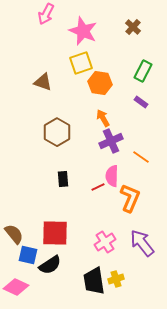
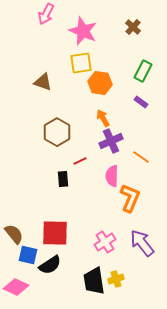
yellow square: rotated 10 degrees clockwise
red line: moved 18 px left, 26 px up
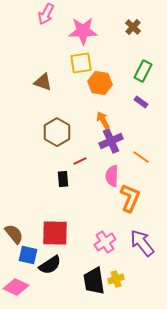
pink star: rotated 24 degrees counterclockwise
orange arrow: moved 2 px down
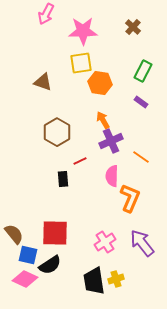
pink diamond: moved 9 px right, 8 px up
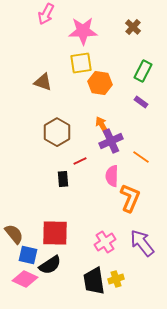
orange arrow: moved 1 px left, 5 px down
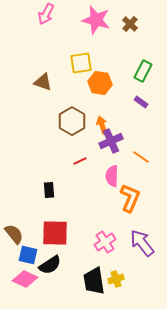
brown cross: moved 3 px left, 3 px up
pink star: moved 13 px right, 11 px up; rotated 16 degrees clockwise
orange arrow: rotated 12 degrees clockwise
brown hexagon: moved 15 px right, 11 px up
black rectangle: moved 14 px left, 11 px down
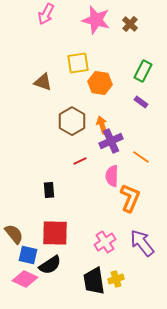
yellow square: moved 3 px left
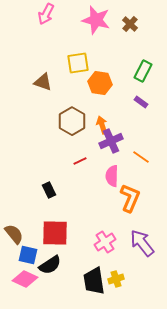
black rectangle: rotated 21 degrees counterclockwise
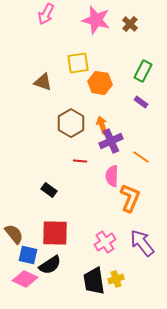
brown hexagon: moved 1 px left, 2 px down
red line: rotated 32 degrees clockwise
black rectangle: rotated 28 degrees counterclockwise
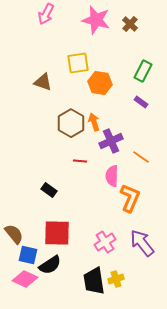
orange arrow: moved 8 px left, 3 px up
red square: moved 2 px right
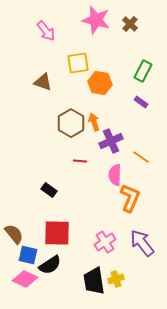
pink arrow: moved 17 px down; rotated 65 degrees counterclockwise
pink semicircle: moved 3 px right, 1 px up
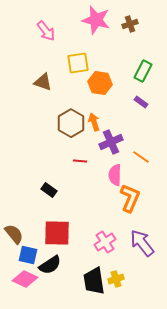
brown cross: rotated 28 degrees clockwise
purple cross: moved 1 px down
